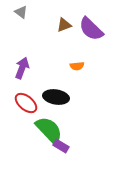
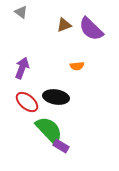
red ellipse: moved 1 px right, 1 px up
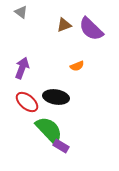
orange semicircle: rotated 16 degrees counterclockwise
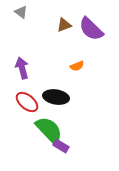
purple arrow: rotated 35 degrees counterclockwise
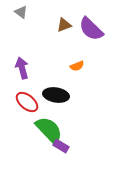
black ellipse: moved 2 px up
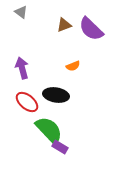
orange semicircle: moved 4 px left
purple rectangle: moved 1 px left, 1 px down
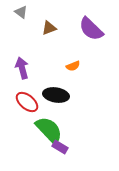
brown triangle: moved 15 px left, 3 px down
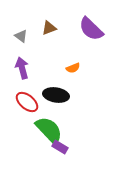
gray triangle: moved 24 px down
orange semicircle: moved 2 px down
